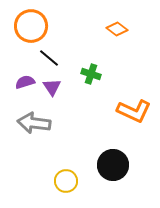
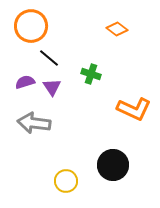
orange L-shape: moved 2 px up
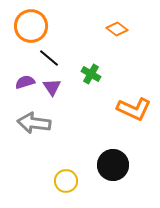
green cross: rotated 12 degrees clockwise
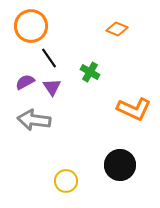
orange diamond: rotated 15 degrees counterclockwise
black line: rotated 15 degrees clockwise
green cross: moved 1 px left, 2 px up
purple semicircle: rotated 12 degrees counterclockwise
gray arrow: moved 3 px up
black circle: moved 7 px right
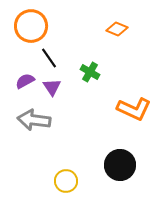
purple semicircle: moved 1 px up
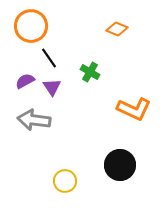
yellow circle: moved 1 px left
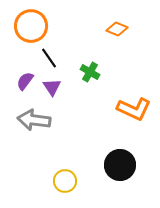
purple semicircle: rotated 24 degrees counterclockwise
